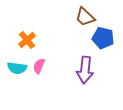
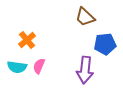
blue pentagon: moved 2 px right, 6 px down; rotated 20 degrees counterclockwise
cyan semicircle: moved 1 px up
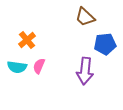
purple arrow: moved 1 px down
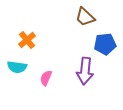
pink semicircle: moved 7 px right, 12 px down
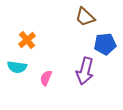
purple arrow: rotated 8 degrees clockwise
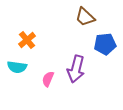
purple arrow: moved 9 px left, 2 px up
pink semicircle: moved 2 px right, 1 px down
